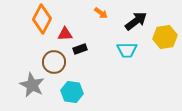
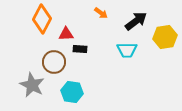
red triangle: moved 1 px right
black rectangle: rotated 24 degrees clockwise
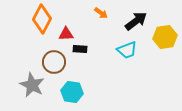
cyan trapezoid: rotated 20 degrees counterclockwise
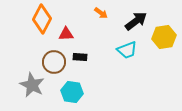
yellow hexagon: moved 1 px left
black rectangle: moved 8 px down
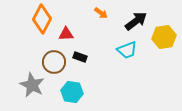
black rectangle: rotated 16 degrees clockwise
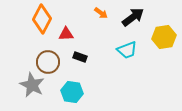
black arrow: moved 3 px left, 4 px up
brown circle: moved 6 px left
